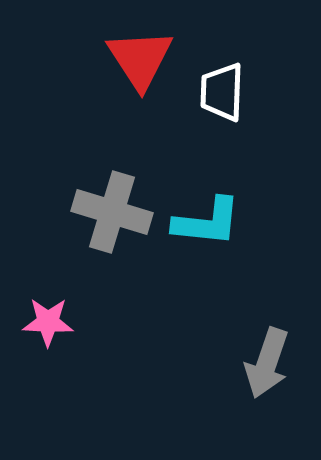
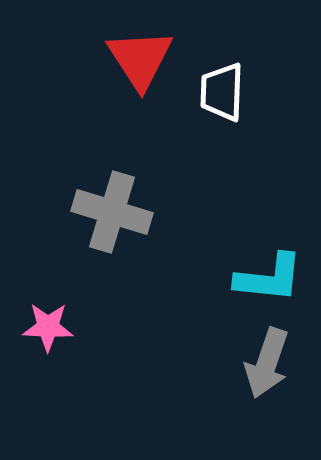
cyan L-shape: moved 62 px right, 56 px down
pink star: moved 5 px down
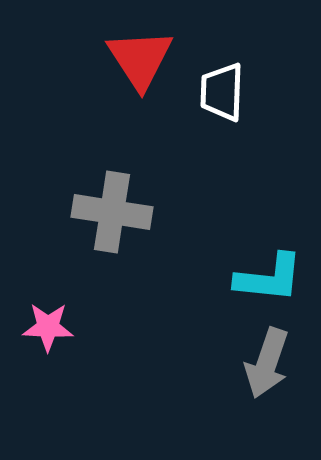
gray cross: rotated 8 degrees counterclockwise
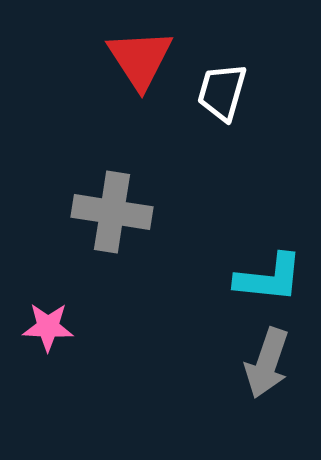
white trapezoid: rotated 14 degrees clockwise
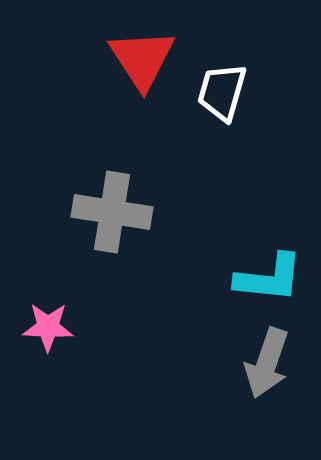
red triangle: moved 2 px right
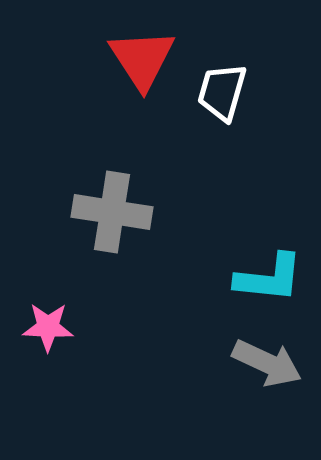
gray arrow: rotated 84 degrees counterclockwise
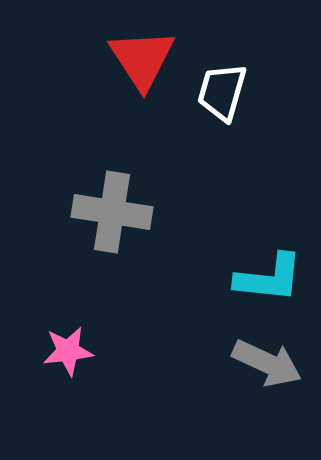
pink star: moved 20 px right, 24 px down; rotated 9 degrees counterclockwise
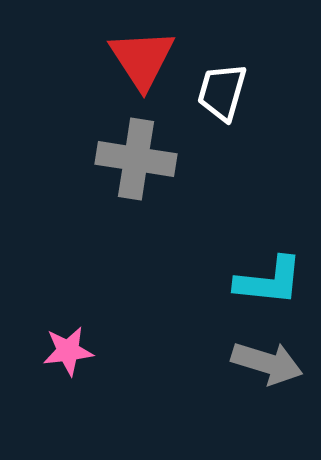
gray cross: moved 24 px right, 53 px up
cyan L-shape: moved 3 px down
gray arrow: rotated 8 degrees counterclockwise
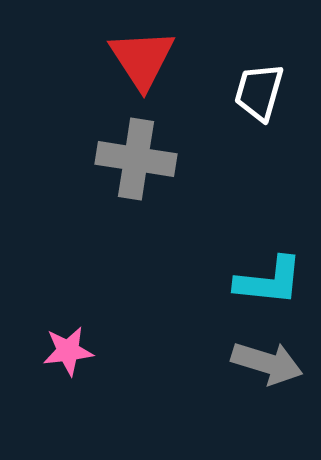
white trapezoid: moved 37 px right
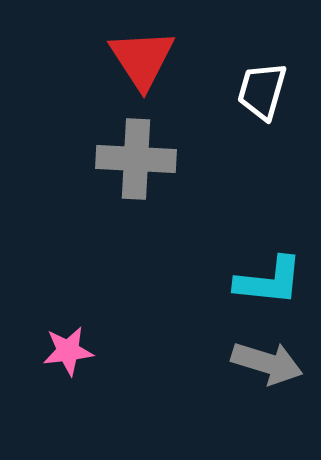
white trapezoid: moved 3 px right, 1 px up
gray cross: rotated 6 degrees counterclockwise
